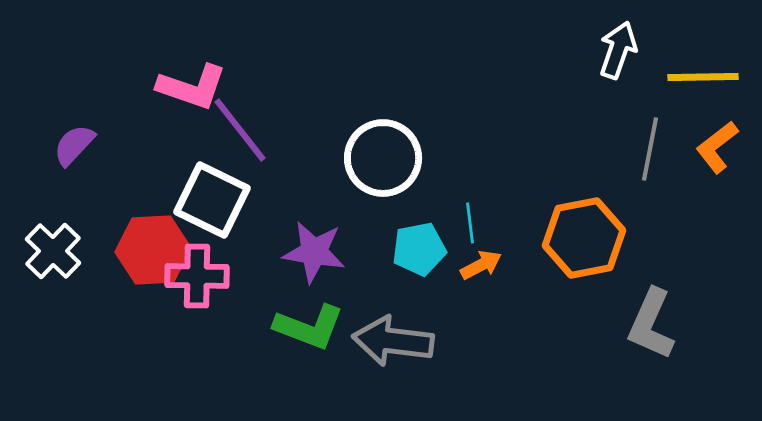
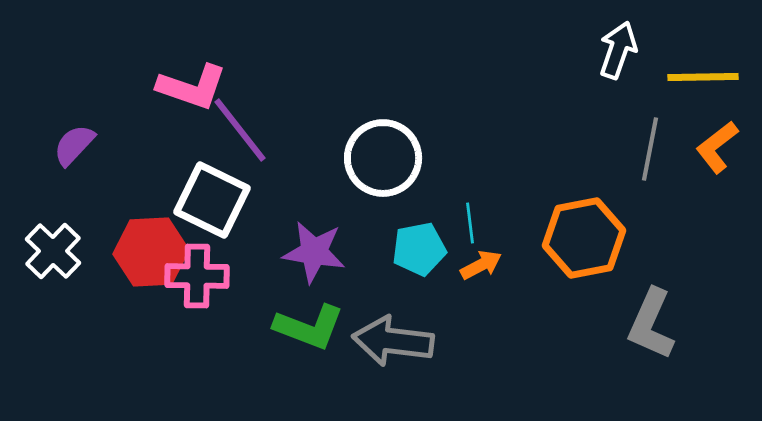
red hexagon: moved 2 px left, 2 px down
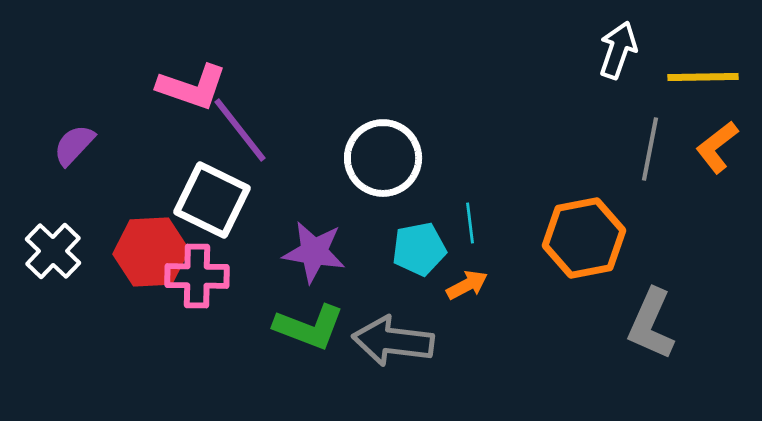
orange arrow: moved 14 px left, 20 px down
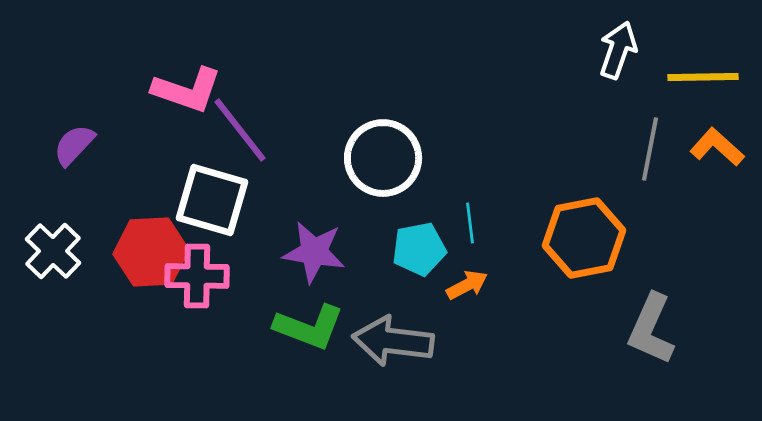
pink L-shape: moved 5 px left, 3 px down
orange L-shape: rotated 80 degrees clockwise
white square: rotated 10 degrees counterclockwise
gray L-shape: moved 5 px down
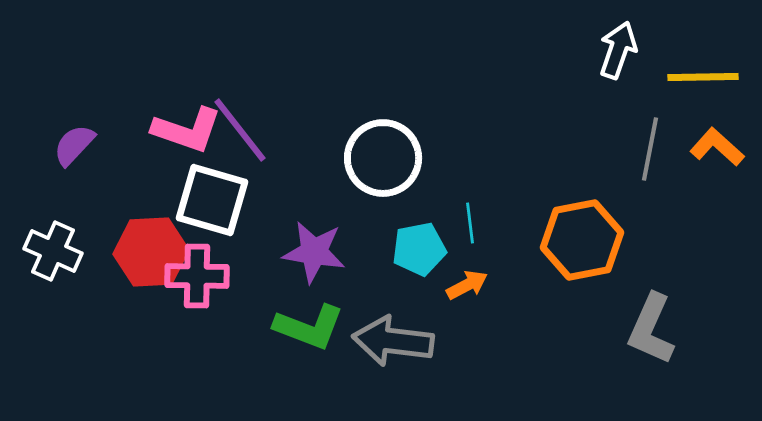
pink L-shape: moved 40 px down
orange hexagon: moved 2 px left, 2 px down
white cross: rotated 20 degrees counterclockwise
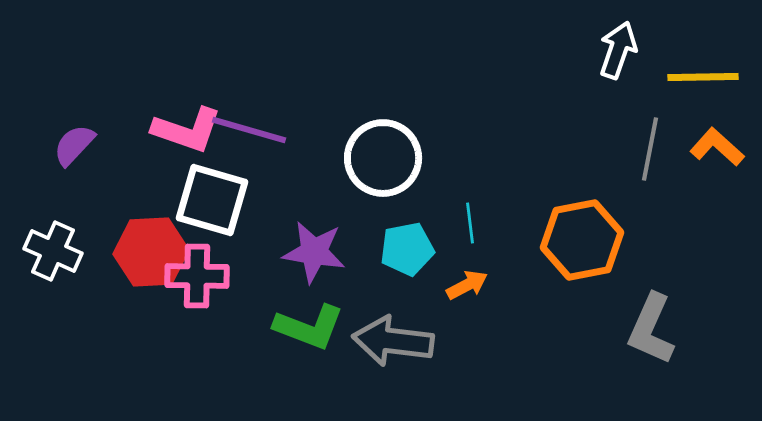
purple line: moved 9 px right; rotated 36 degrees counterclockwise
cyan pentagon: moved 12 px left
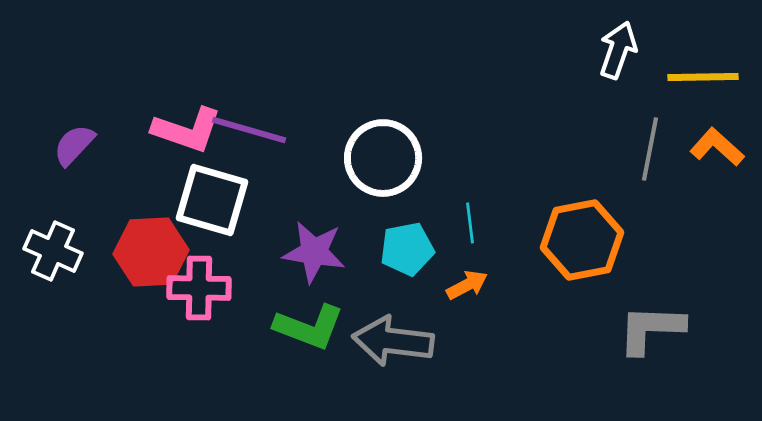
pink cross: moved 2 px right, 12 px down
gray L-shape: rotated 68 degrees clockwise
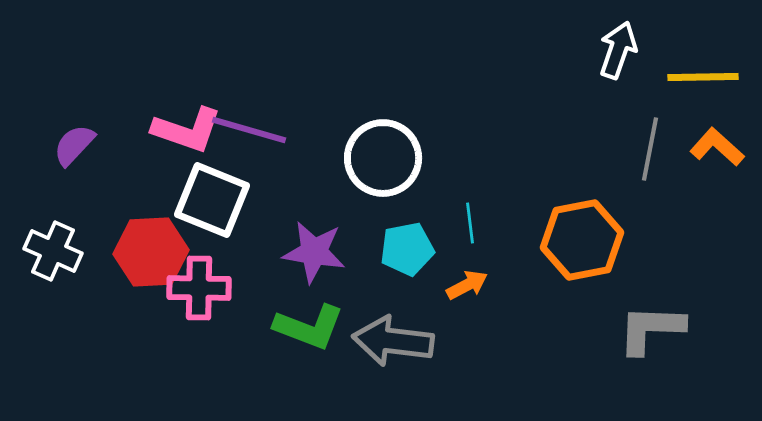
white square: rotated 6 degrees clockwise
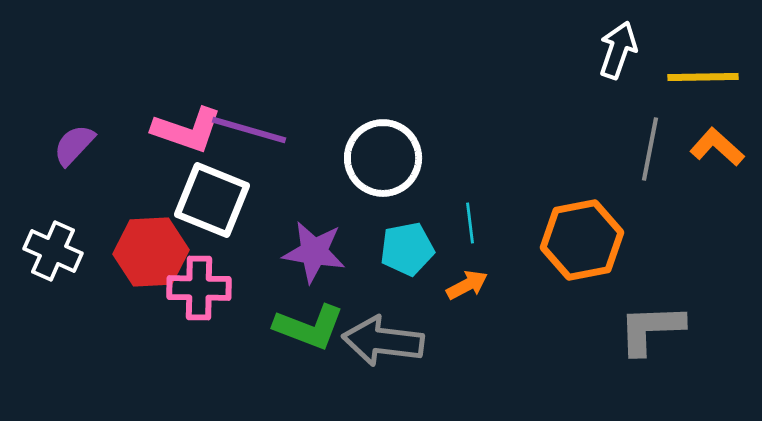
gray L-shape: rotated 4 degrees counterclockwise
gray arrow: moved 10 px left
